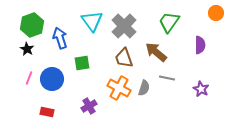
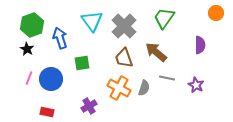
green trapezoid: moved 5 px left, 4 px up
blue circle: moved 1 px left
purple star: moved 5 px left, 4 px up
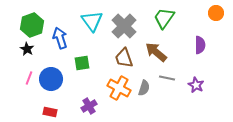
red rectangle: moved 3 px right
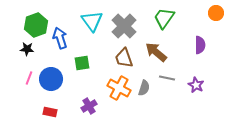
green hexagon: moved 4 px right
black star: rotated 24 degrees counterclockwise
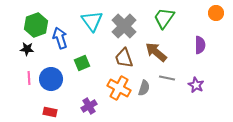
green square: rotated 14 degrees counterclockwise
pink line: rotated 24 degrees counterclockwise
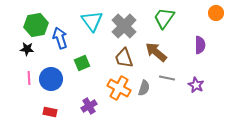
green hexagon: rotated 10 degrees clockwise
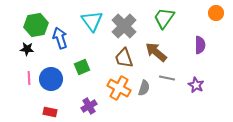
green square: moved 4 px down
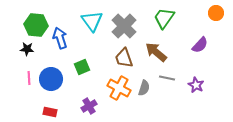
green hexagon: rotated 15 degrees clockwise
purple semicircle: rotated 42 degrees clockwise
